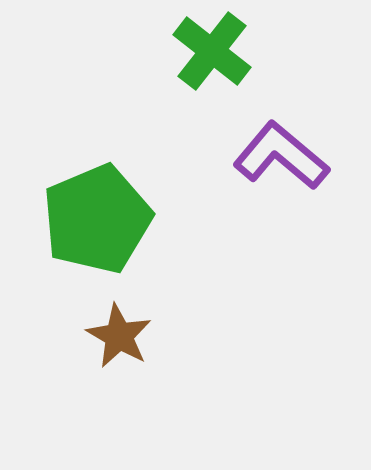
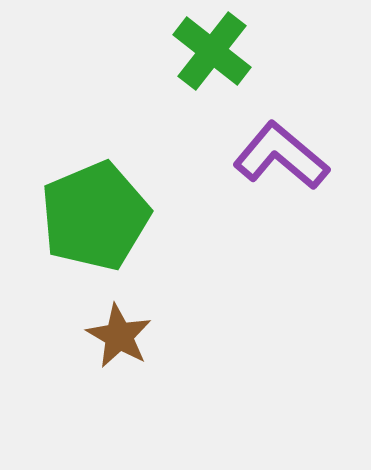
green pentagon: moved 2 px left, 3 px up
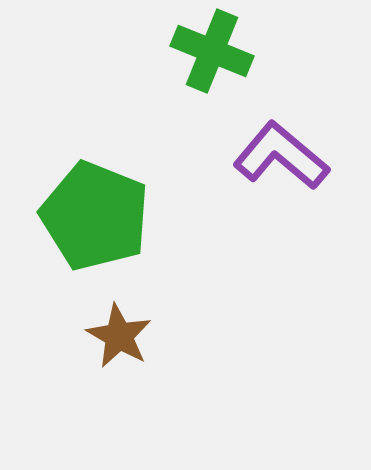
green cross: rotated 16 degrees counterclockwise
green pentagon: rotated 27 degrees counterclockwise
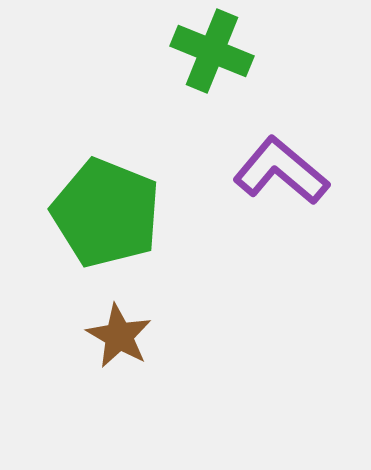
purple L-shape: moved 15 px down
green pentagon: moved 11 px right, 3 px up
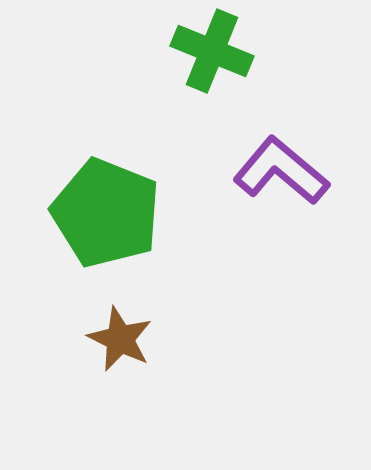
brown star: moved 1 px right, 3 px down; rotated 4 degrees counterclockwise
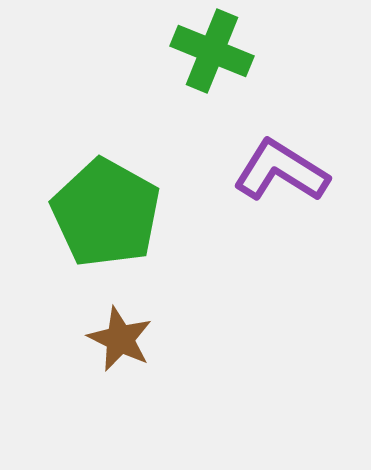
purple L-shape: rotated 8 degrees counterclockwise
green pentagon: rotated 7 degrees clockwise
